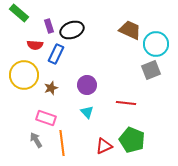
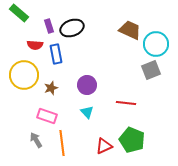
black ellipse: moved 2 px up
blue rectangle: rotated 36 degrees counterclockwise
pink rectangle: moved 1 px right, 2 px up
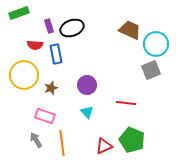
green rectangle: rotated 60 degrees counterclockwise
pink rectangle: moved 2 px left
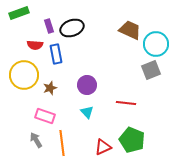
brown star: moved 1 px left
red triangle: moved 1 px left, 1 px down
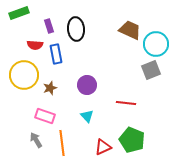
black ellipse: moved 4 px right, 1 px down; rotated 75 degrees counterclockwise
cyan triangle: moved 4 px down
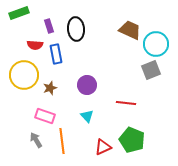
orange line: moved 2 px up
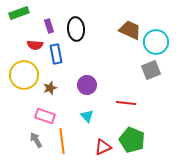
cyan circle: moved 2 px up
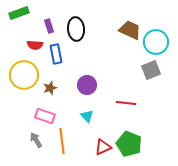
green pentagon: moved 3 px left, 4 px down
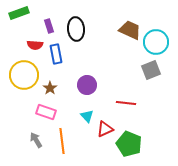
brown star: rotated 16 degrees counterclockwise
pink rectangle: moved 1 px right, 4 px up
red triangle: moved 2 px right, 18 px up
